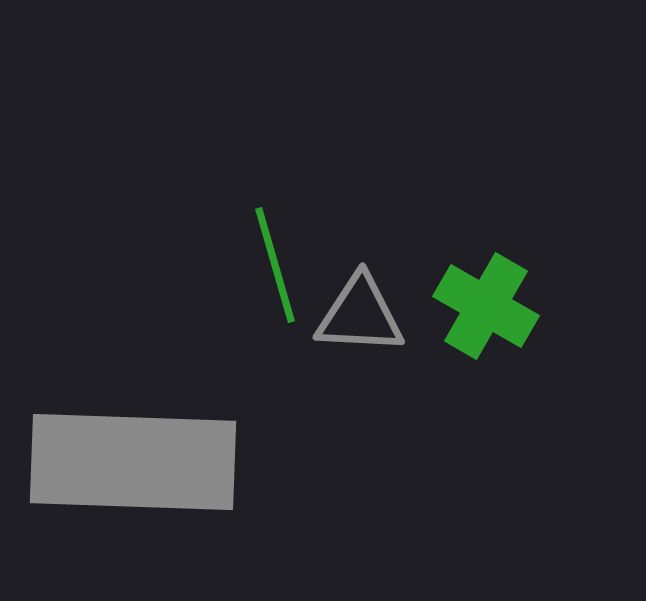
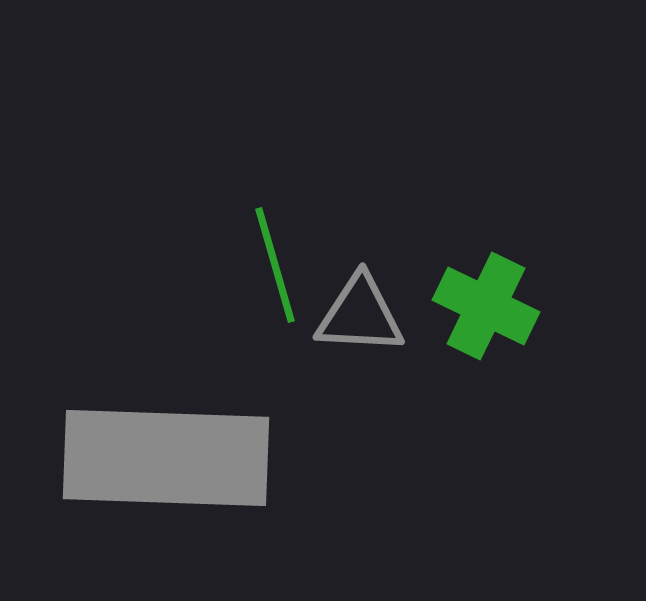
green cross: rotated 4 degrees counterclockwise
gray rectangle: moved 33 px right, 4 px up
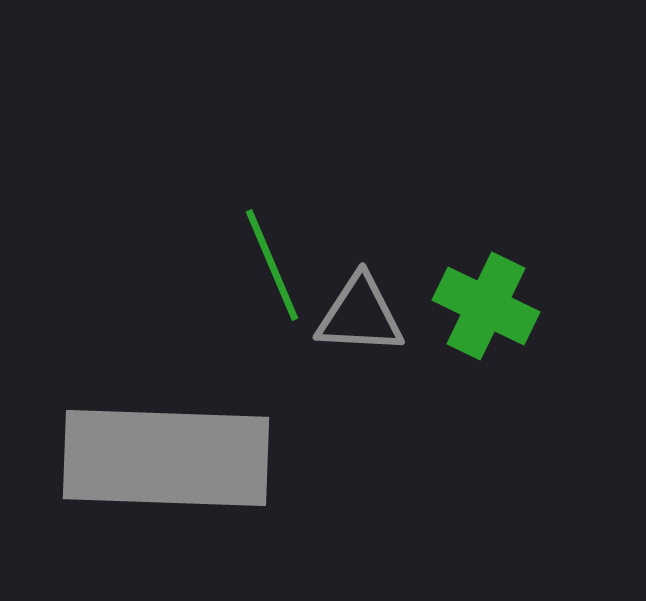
green line: moved 3 px left; rotated 7 degrees counterclockwise
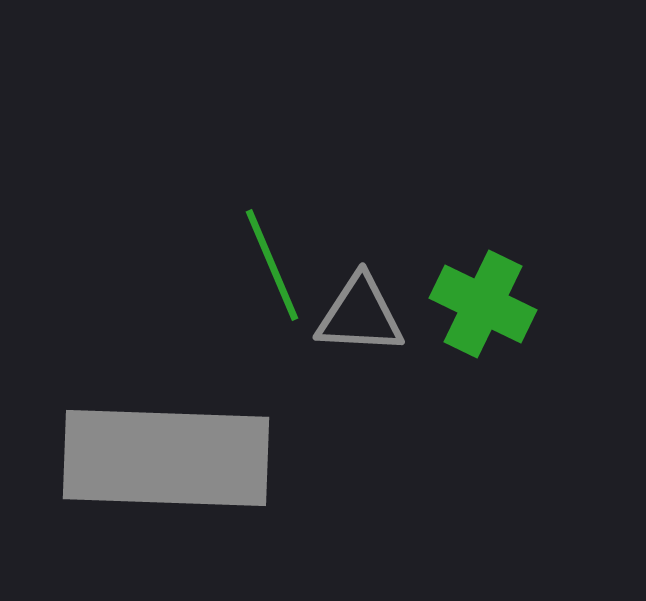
green cross: moved 3 px left, 2 px up
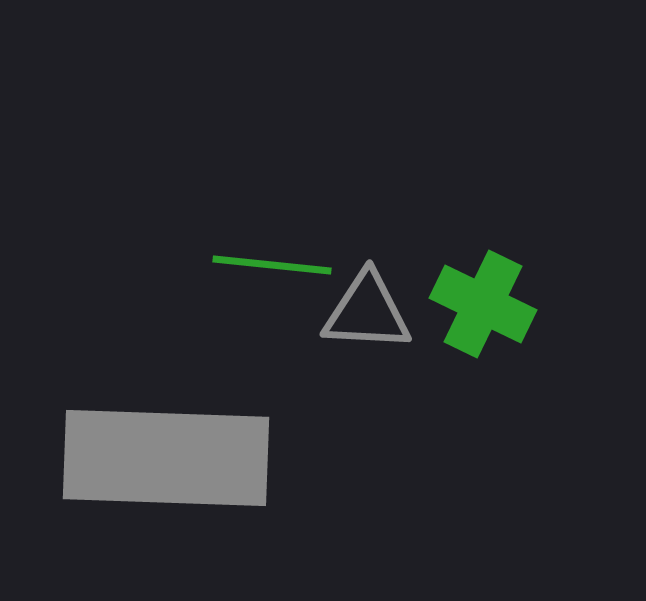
green line: rotated 61 degrees counterclockwise
gray triangle: moved 7 px right, 3 px up
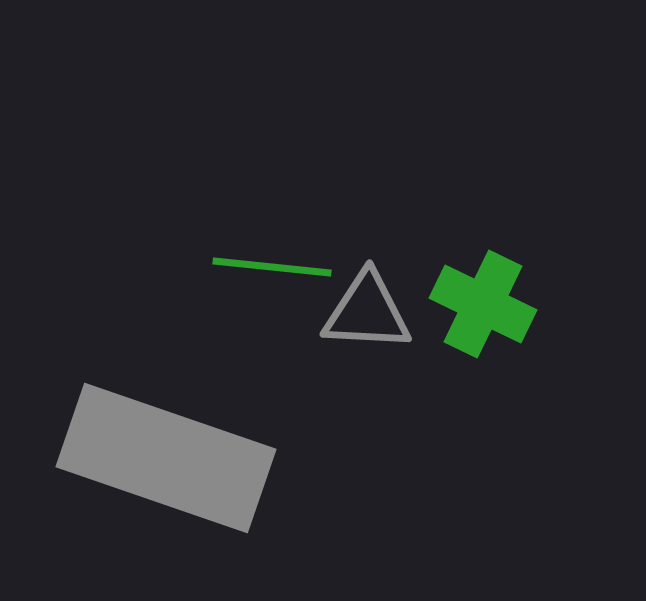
green line: moved 2 px down
gray rectangle: rotated 17 degrees clockwise
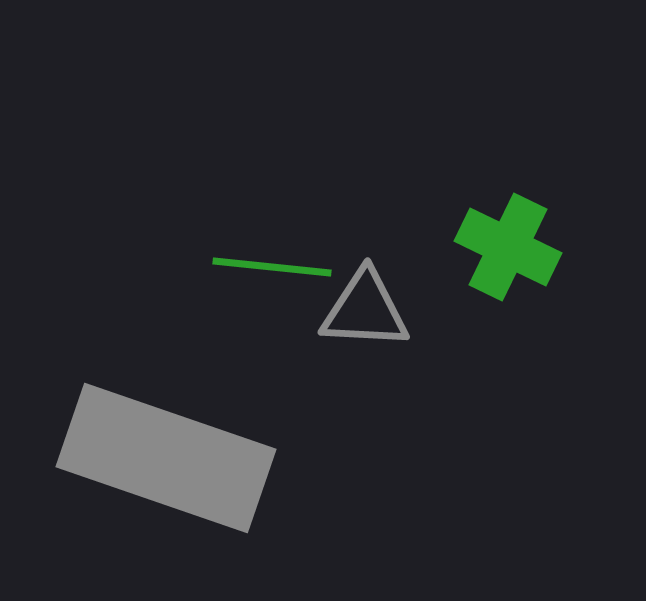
green cross: moved 25 px right, 57 px up
gray triangle: moved 2 px left, 2 px up
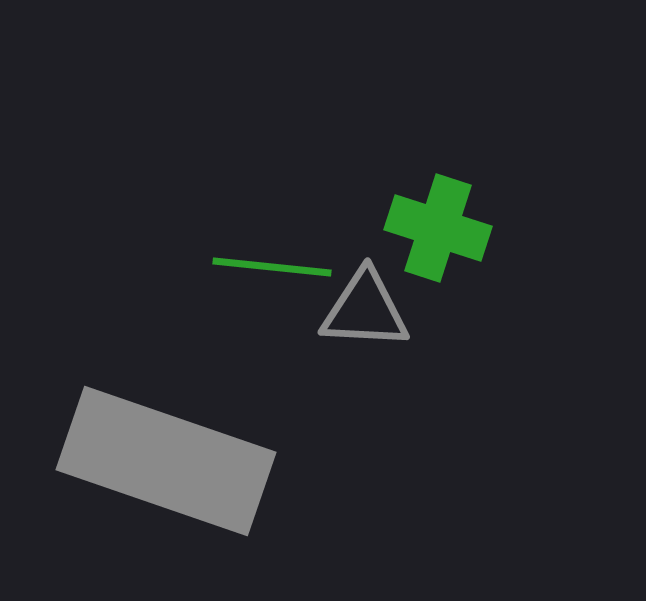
green cross: moved 70 px left, 19 px up; rotated 8 degrees counterclockwise
gray rectangle: moved 3 px down
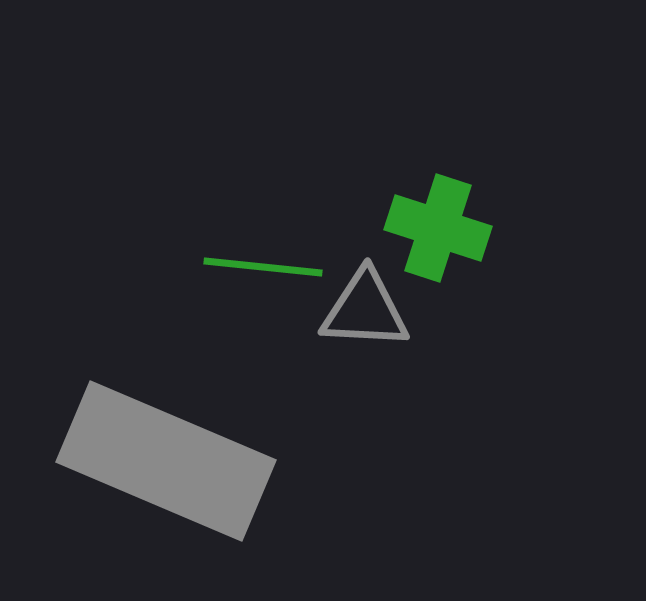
green line: moved 9 px left
gray rectangle: rotated 4 degrees clockwise
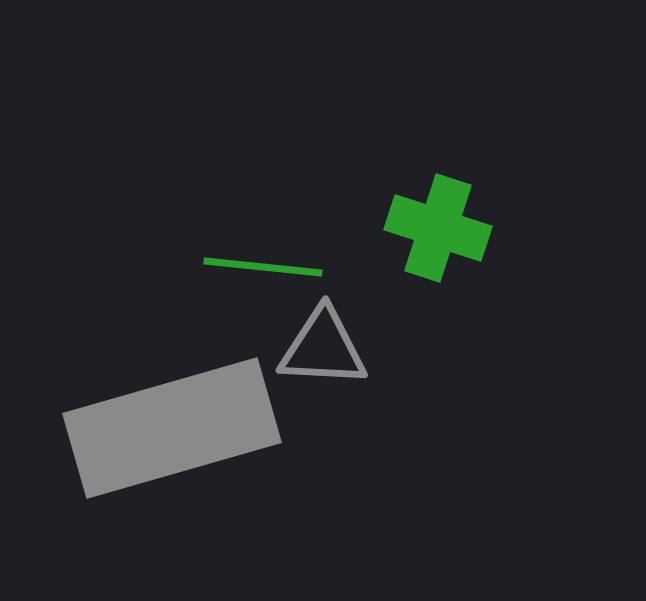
gray triangle: moved 42 px left, 38 px down
gray rectangle: moved 6 px right, 33 px up; rotated 39 degrees counterclockwise
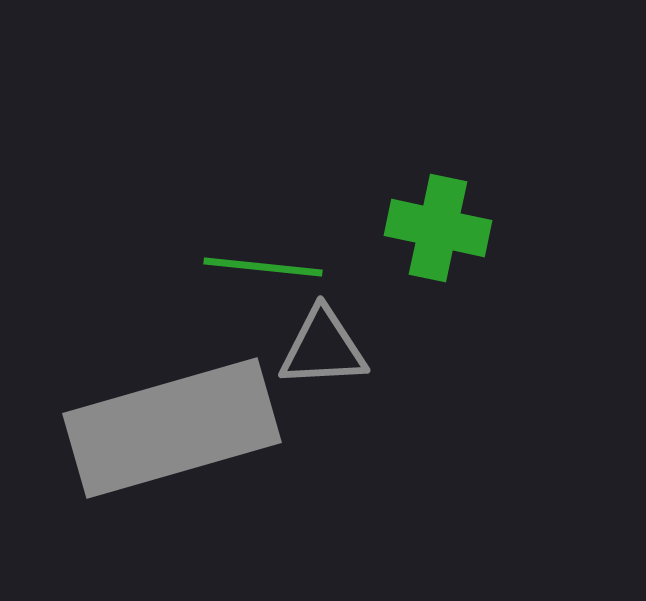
green cross: rotated 6 degrees counterclockwise
gray triangle: rotated 6 degrees counterclockwise
